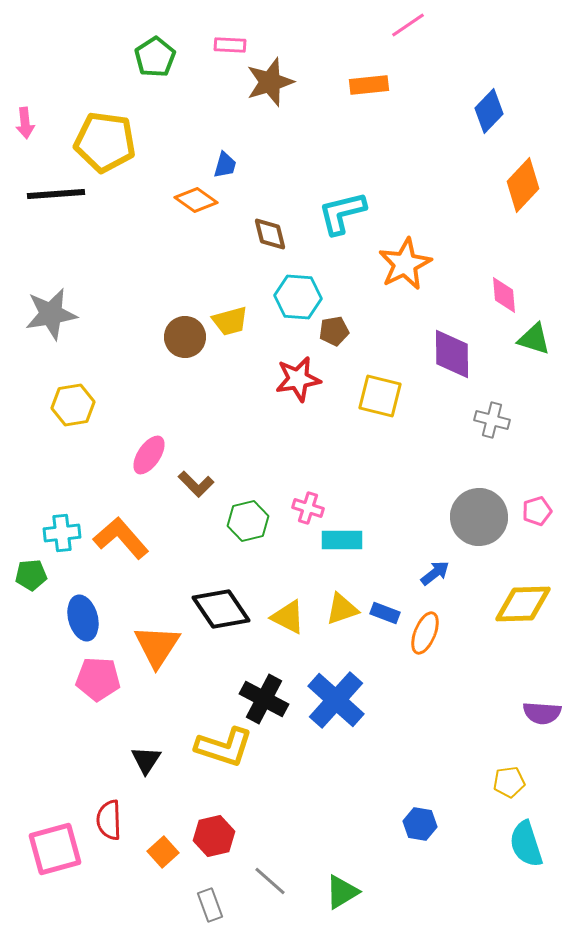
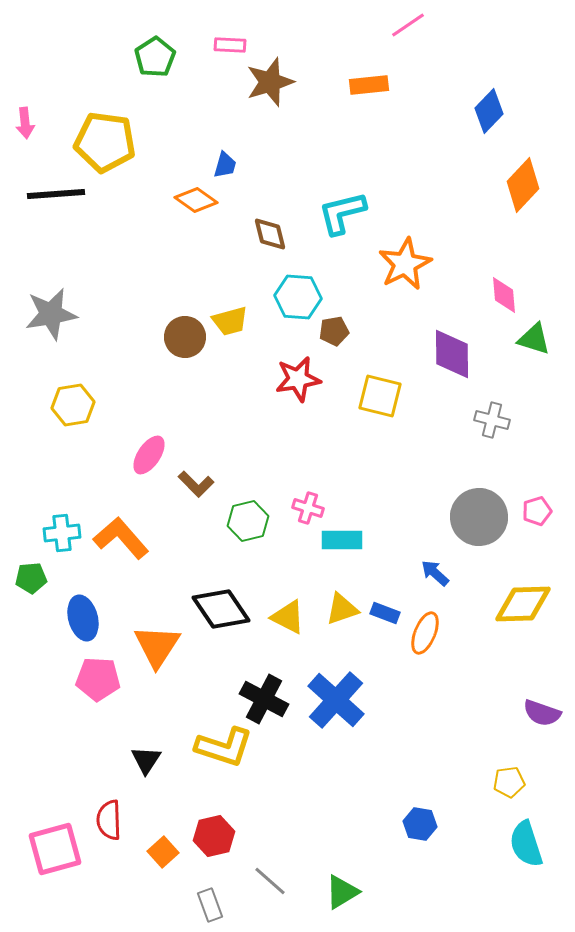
blue arrow at (435, 573): rotated 100 degrees counterclockwise
green pentagon at (31, 575): moved 3 px down
purple semicircle at (542, 713): rotated 15 degrees clockwise
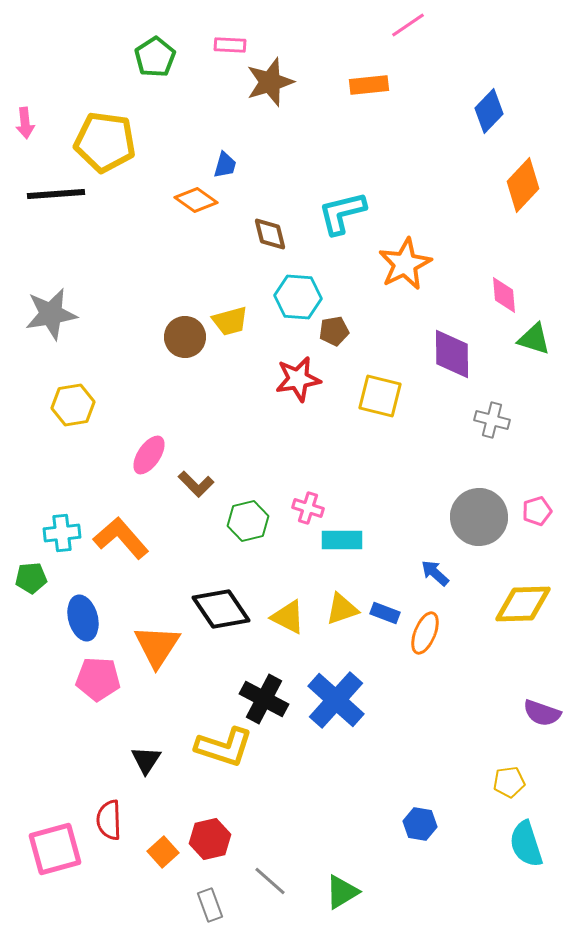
red hexagon at (214, 836): moved 4 px left, 3 px down
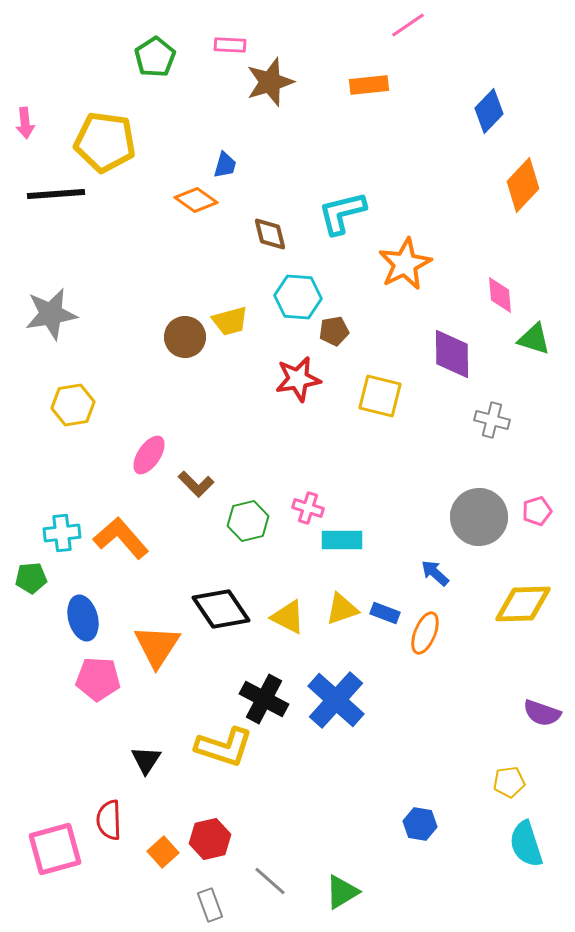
pink diamond at (504, 295): moved 4 px left
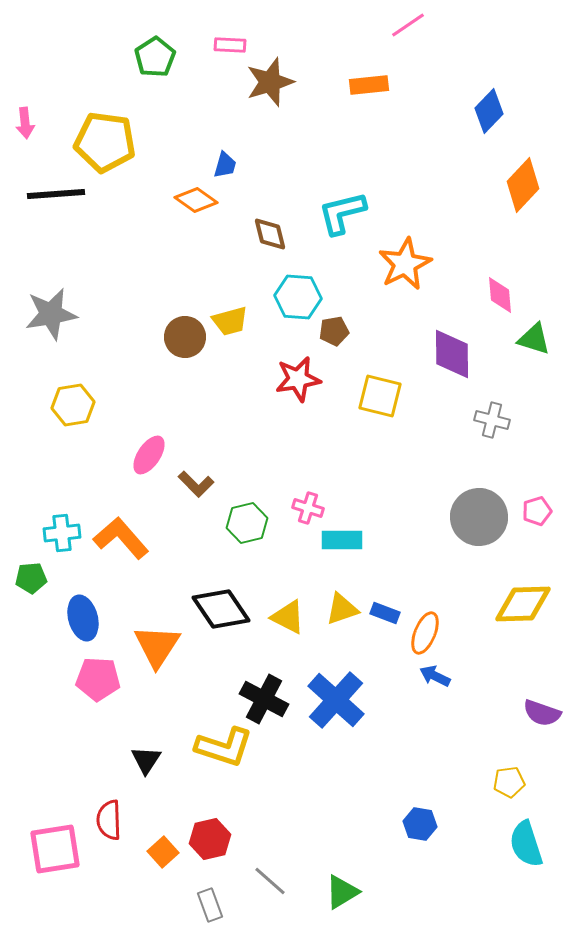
green hexagon at (248, 521): moved 1 px left, 2 px down
blue arrow at (435, 573): moved 103 px down; rotated 16 degrees counterclockwise
pink square at (55, 849): rotated 6 degrees clockwise
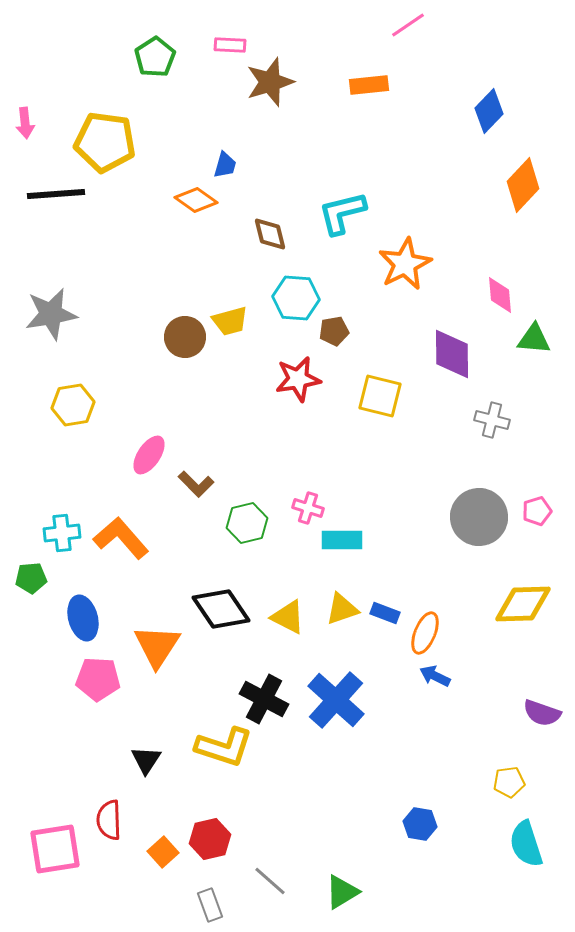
cyan hexagon at (298, 297): moved 2 px left, 1 px down
green triangle at (534, 339): rotated 12 degrees counterclockwise
